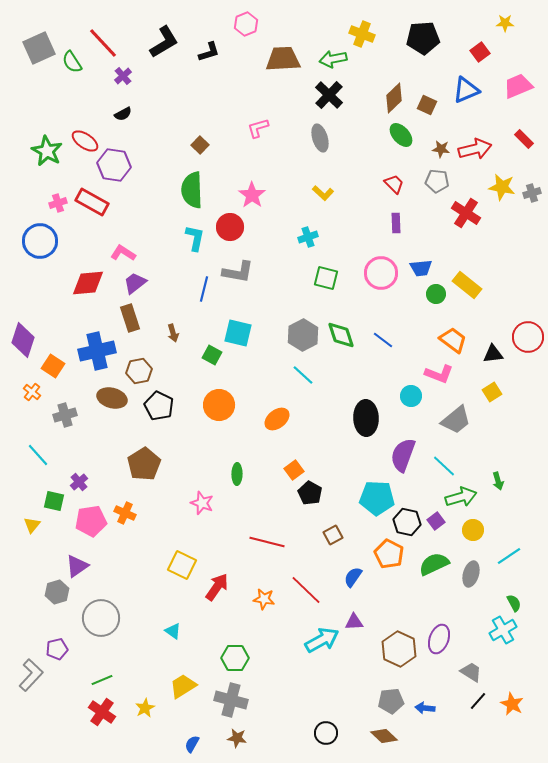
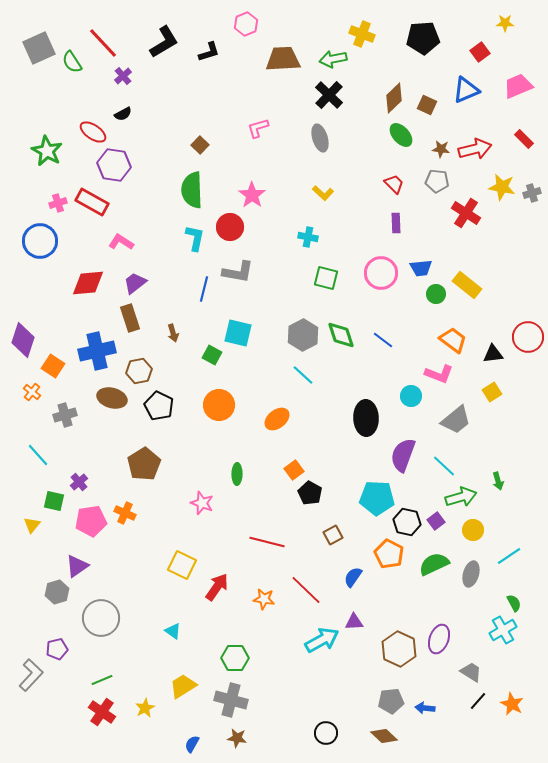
red ellipse at (85, 141): moved 8 px right, 9 px up
cyan cross at (308, 237): rotated 30 degrees clockwise
pink L-shape at (123, 253): moved 2 px left, 11 px up
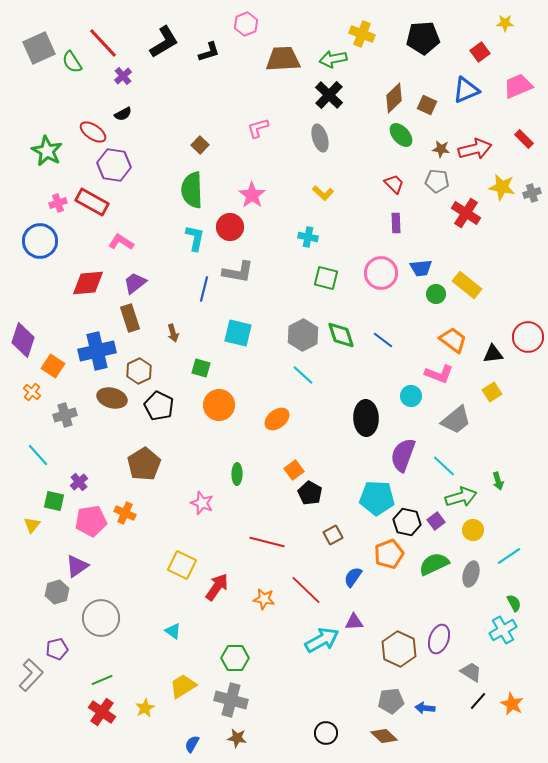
green square at (212, 355): moved 11 px left, 13 px down; rotated 12 degrees counterclockwise
brown hexagon at (139, 371): rotated 15 degrees counterclockwise
orange pentagon at (389, 554): rotated 24 degrees clockwise
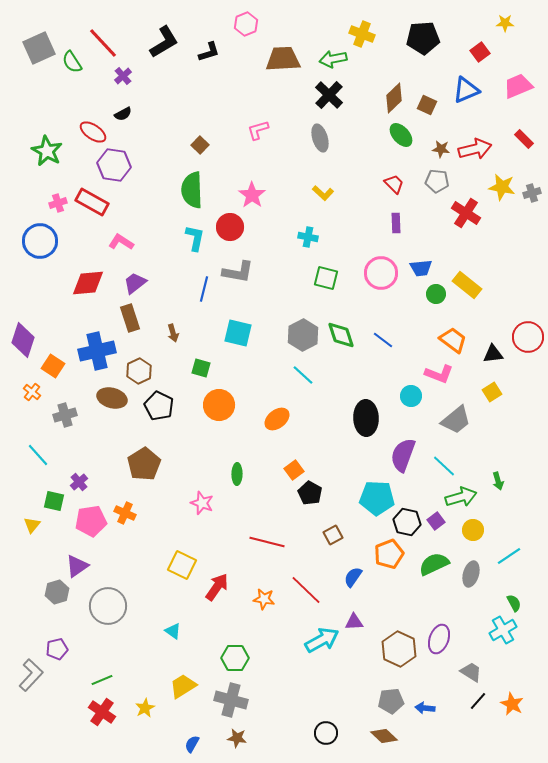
pink L-shape at (258, 128): moved 2 px down
gray circle at (101, 618): moved 7 px right, 12 px up
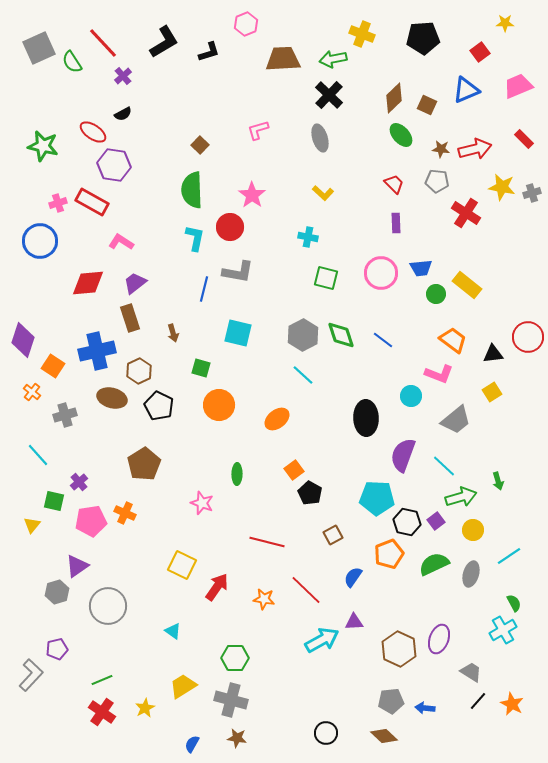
green star at (47, 151): moved 4 px left, 5 px up; rotated 16 degrees counterclockwise
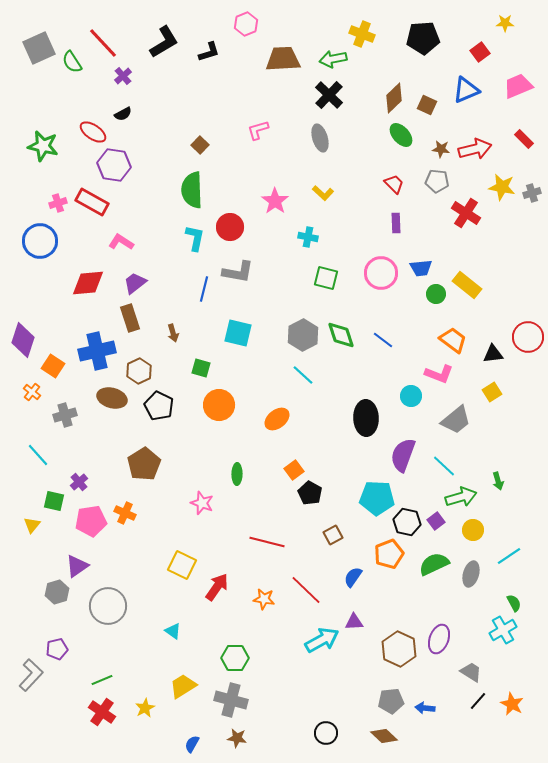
pink star at (252, 195): moved 23 px right, 6 px down
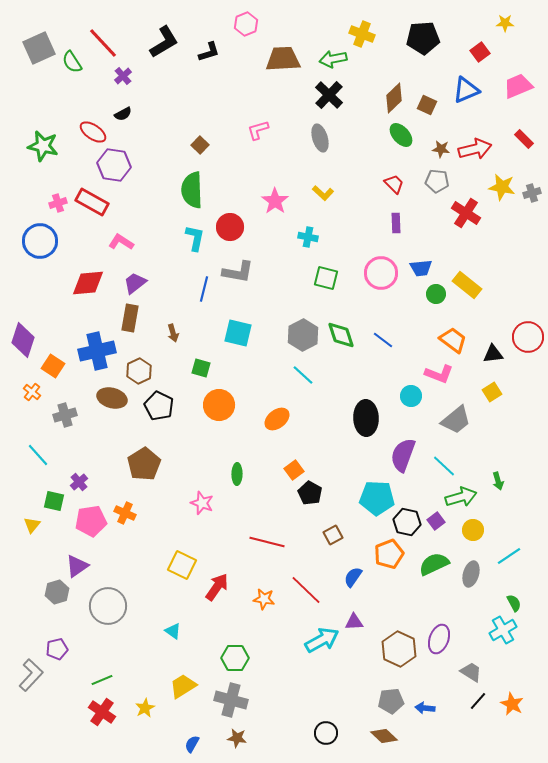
brown rectangle at (130, 318): rotated 28 degrees clockwise
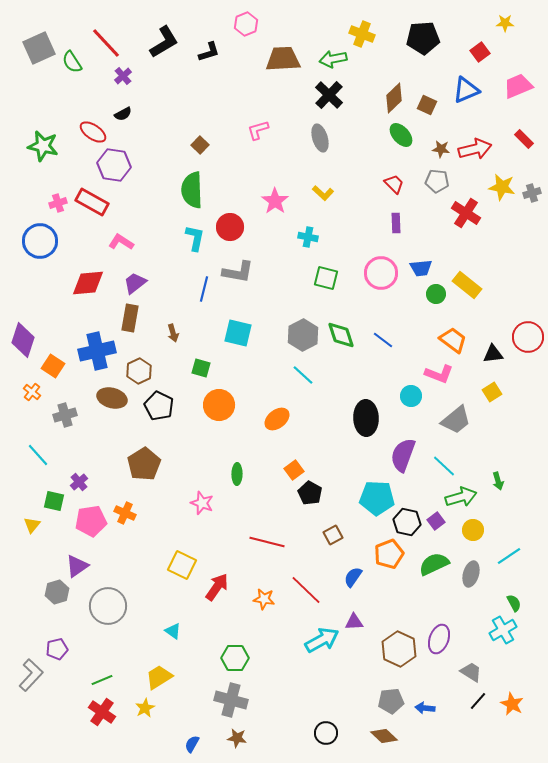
red line at (103, 43): moved 3 px right
yellow trapezoid at (183, 686): moved 24 px left, 9 px up
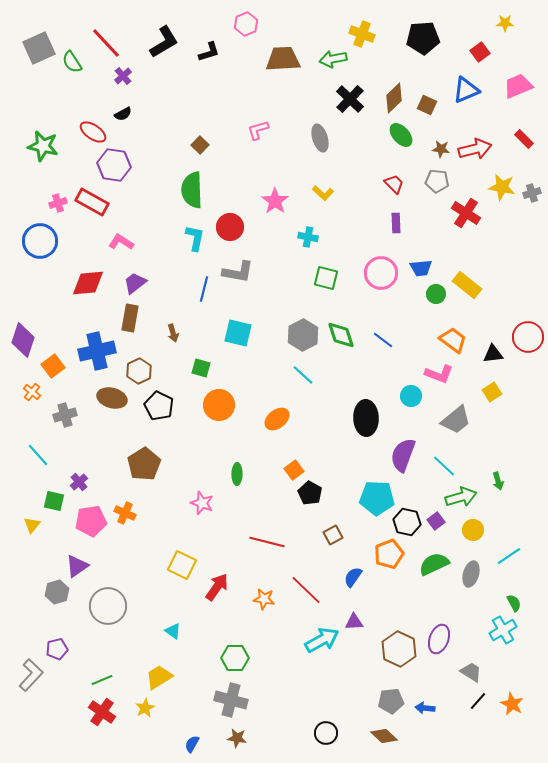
black cross at (329, 95): moved 21 px right, 4 px down
orange square at (53, 366): rotated 20 degrees clockwise
